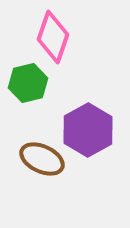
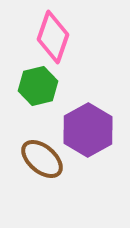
green hexagon: moved 10 px right, 3 px down
brown ellipse: rotated 15 degrees clockwise
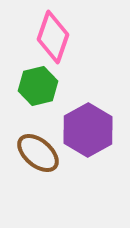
brown ellipse: moved 4 px left, 6 px up
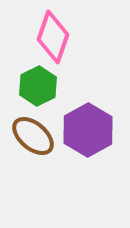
green hexagon: rotated 12 degrees counterclockwise
brown ellipse: moved 5 px left, 17 px up
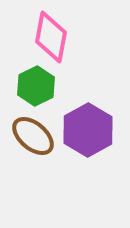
pink diamond: moved 2 px left; rotated 9 degrees counterclockwise
green hexagon: moved 2 px left
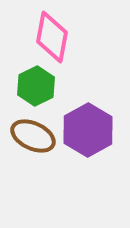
pink diamond: moved 1 px right
brown ellipse: rotated 15 degrees counterclockwise
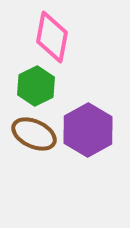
brown ellipse: moved 1 px right, 2 px up
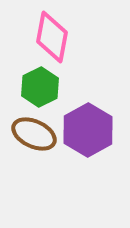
green hexagon: moved 4 px right, 1 px down
